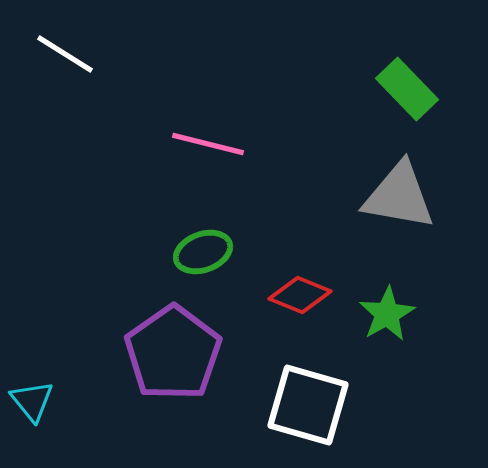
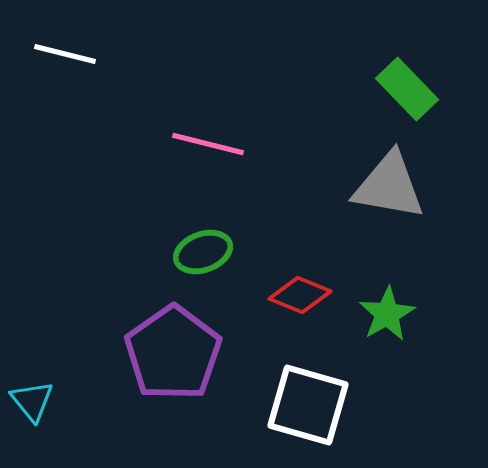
white line: rotated 18 degrees counterclockwise
gray triangle: moved 10 px left, 10 px up
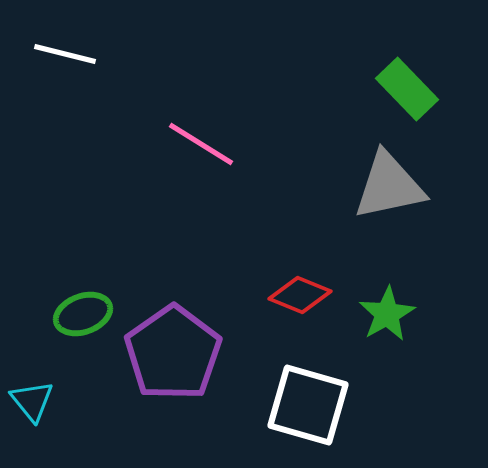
pink line: moved 7 px left; rotated 18 degrees clockwise
gray triangle: rotated 22 degrees counterclockwise
green ellipse: moved 120 px left, 62 px down
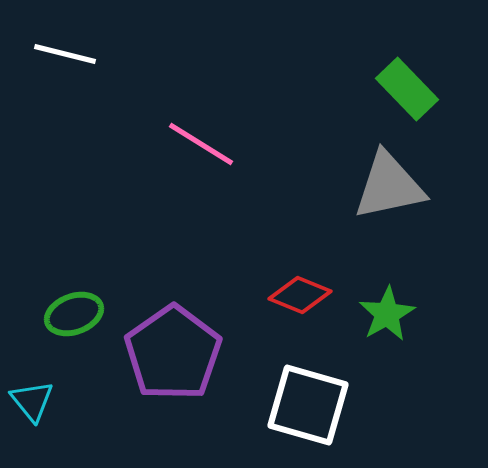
green ellipse: moved 9 px left
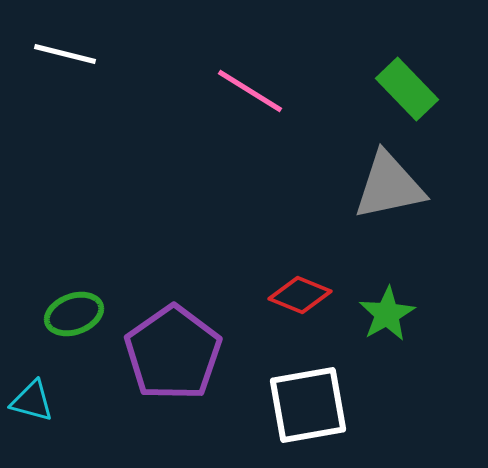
pink line: moved 49 px right, 53 px up
cyan triangle: rotated 36 degrees counterclockwise
white square: rotated 26 degrees counterclockwise
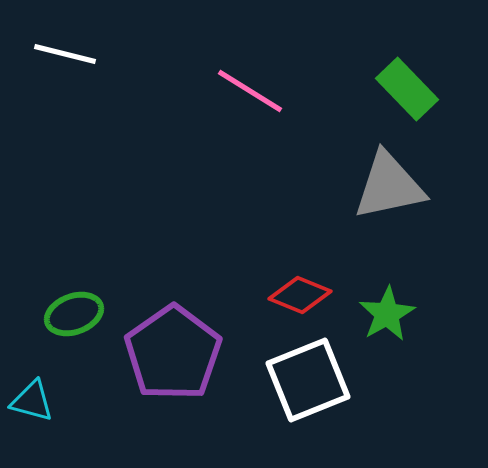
white square: moved 25 px up; rotated 12 degrees counterclockwise
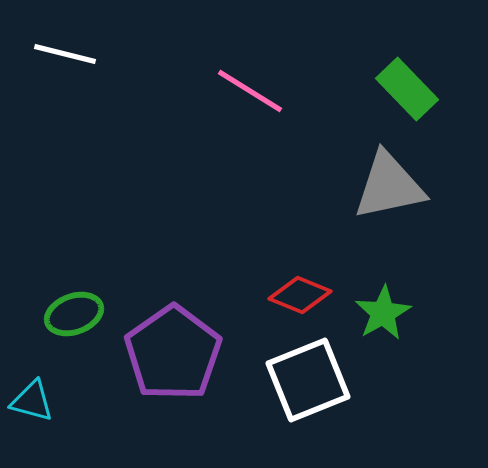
green star: moved 4 px left, 1 px up
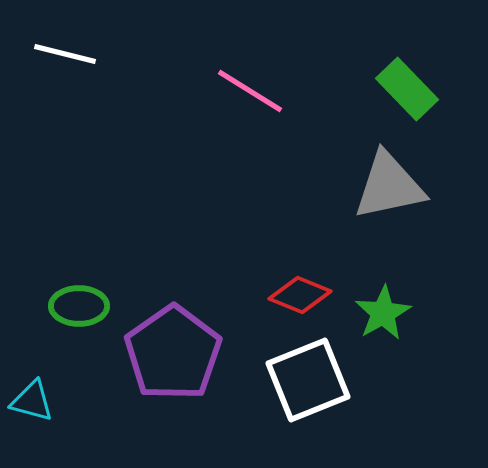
green ellipse: moved 5 px right, 8 px up; rotated 20 degrees clockwise
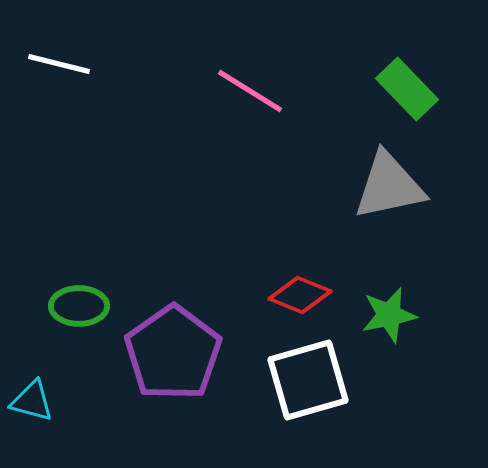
white line: moved 6 px left, 10 px down
green star: moved 6 px right, 2 px down; rotated 18 degrees clockwise
white square: rotated 6 degrees clockwise
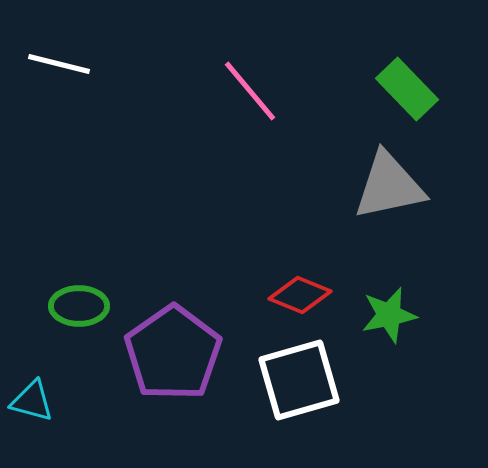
pink line: rotated 18 degrees clockwise
white square: moved 9 px left
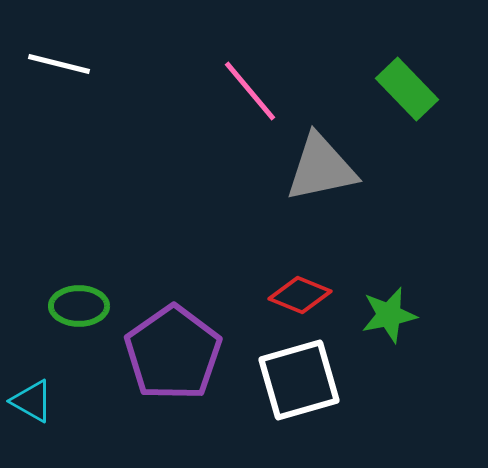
gray triangle: moved 68 px left, 18 px up
cyan triangle: rotated 15 degrees clockwise
